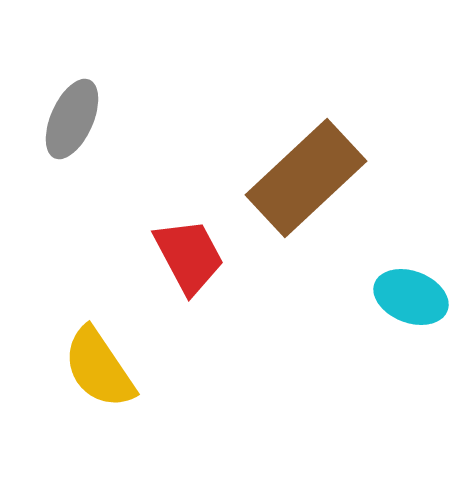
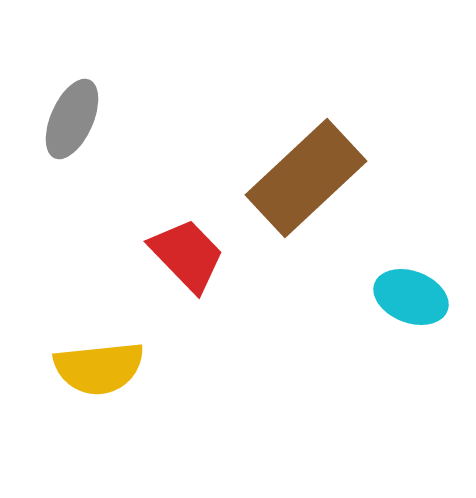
red trapezoid: moved 2 px left, 1 px up; rotated 16 degrees counterclockwise
yellow semicircle: rotated 62 degrees counterclockwise
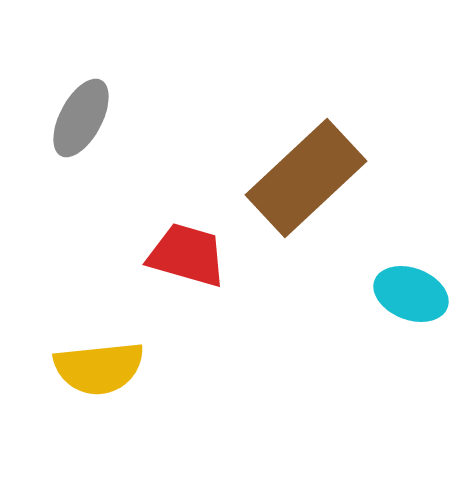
gray ellipse: moved 9 px right, 1 px up; rotated 4 degrees clockwise
red trapezoid: rotated 30 degrees counterclockwise
cyan ellipse: moved 3 px up
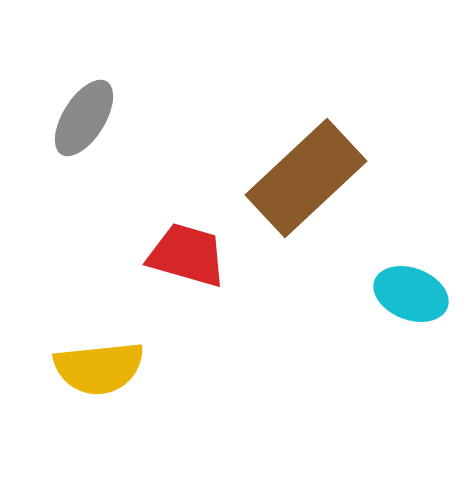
gray ellipse: moved 3 px right; rotated 4 degrees clockwise
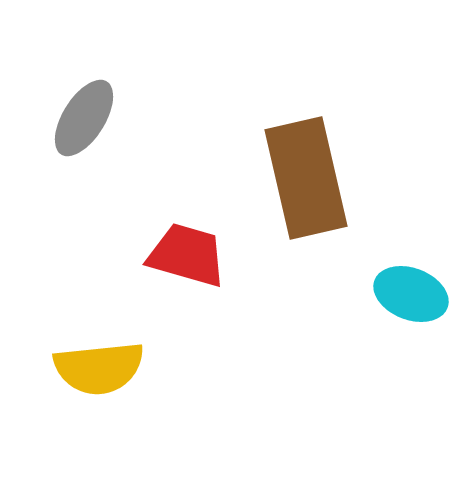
brown rectangle: rotated 60 degrees counterclockwise
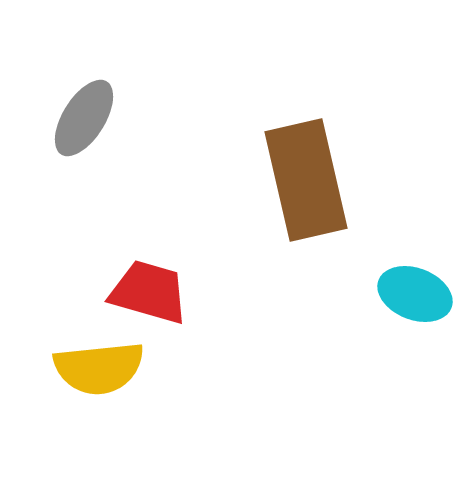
brown rectangle: moved 2 px down
red trapezoid: moved 38 px left, 37 px down
cyan ellipse: moved 4 px right
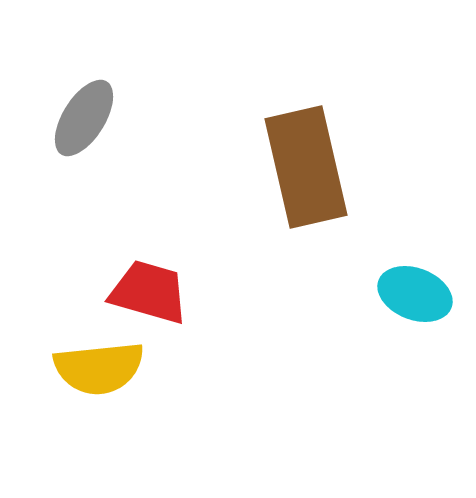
brown rectangle: moved 13 px up
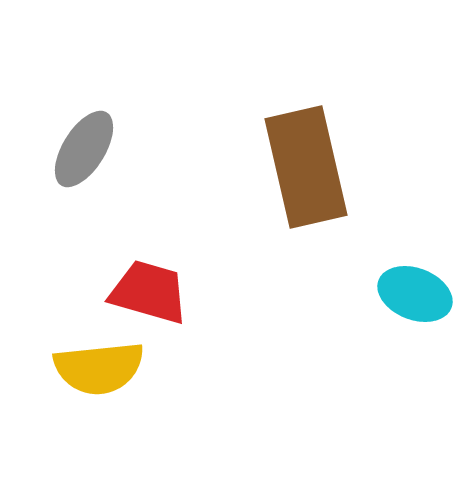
gray ellipse: moved 31 px down
